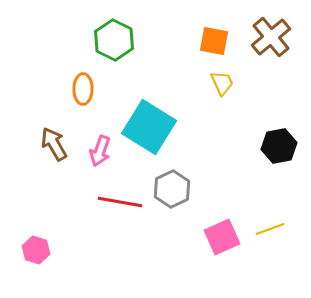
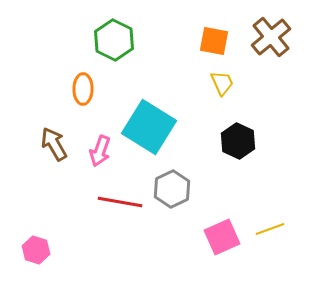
black hexagon: moved 41 px left, 5 px up; rotated 24 degrees counterclockwise
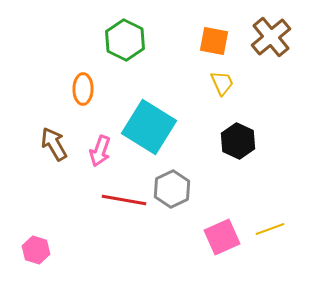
green hexagon: moved 11 px right
red line: moved 4 px right, 2 px up
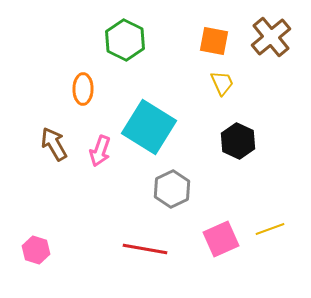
red line: moved 21 px right, 49 px down
pink square: moved 1 px left, 2 px down
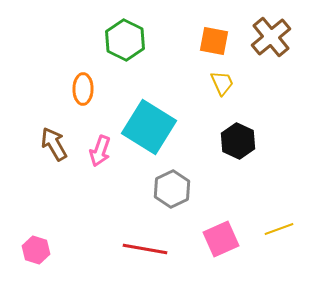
yellow line: moved 9 px right
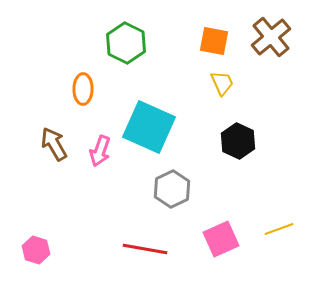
green hexagon: moved 1 px right, 3 px down
cyan square: rotated 8 degrees counterclockwise
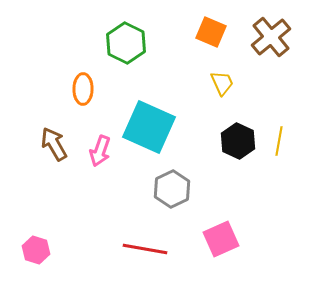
orange square: moved 3 px left, 9 px up; rotated 12 degrees clockwise
yellow line: moved 88 px up; rotated 60 degrees counterclockwise
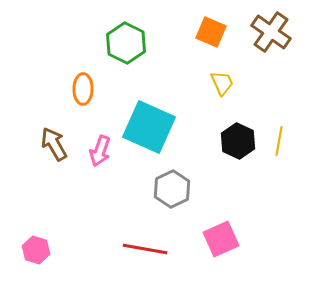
brown cross: moved 5 px up; rotated 15 degrees counterclockwise
